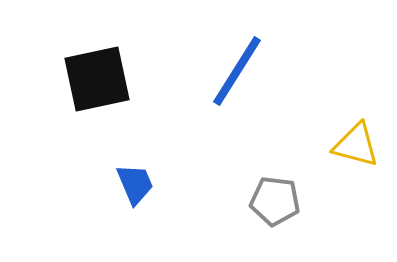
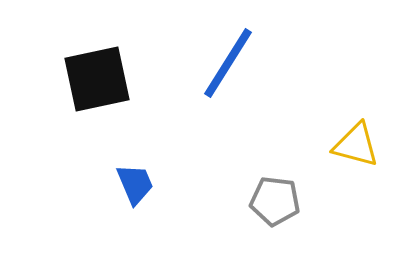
blue line: moved 9 px left, 8 px up
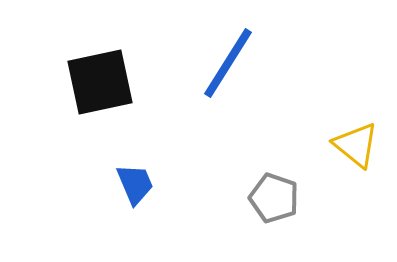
black square: moved 3 px right, 3 px down
yellow triangle: rotated 24 degrees clockwise
gray pentagon: moved 1 px left, 3 px up; rotated 12 degrees clockwise
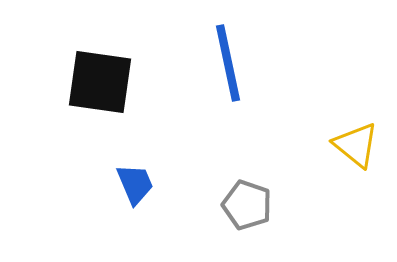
blue line: rotated 44 degrees counterclockwise
black square: rotated 20 degrees clockwise
gray pentagon: moved 27 px left, 7 px down
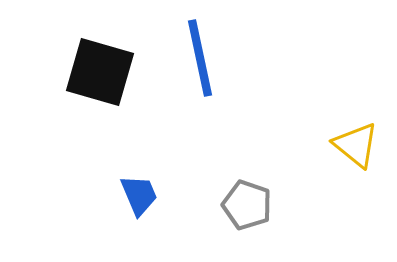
blue line: moved 28 px left, 5 px up
black square: moved 10 px up; rotated 8 degrees clockwise
blue trapezoid: moved 4 px right, 11 px down
